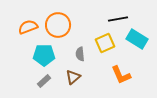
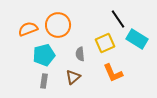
black line: rotated 66 degrees clockwise
orange semicircle: moved 2 px down
cyan pentagon: rotated 15 degrees counterclockwise
orange L-shape: moved 8 px left, 2 px up
gray rectangle: rotated 40 degrees counterclockwise
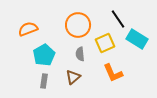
orange circle: moved 20 px right
cyan pentagon: rotated 15 degrees counterclockwise
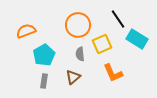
orange semicircle: moved 2 px left, 2 px down
yellow square: moved 3 px left, 1 px down
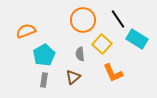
orange circle: moved 5 px right, 5 px up
yellow square: rotated 24 degrees counterclockwise
gray rectangle: moved 1 px up
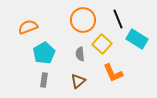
black line: rotated 12 degrees clockwise
orange semicircle: moved 2 px right, 4 px up
cyan pentagon: moved 2 px up
brown triangle: moved 5 px right, 4 px down
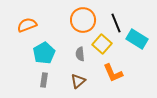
black line: moved 2 px left, 4 px down
orange semicircle: moved 1 px left, 2 px up
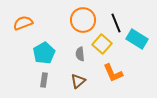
orange semicircle: moved 4 px left, 2 px up
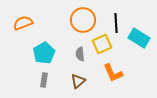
black line: rotated 18 degrees clockwise
cyan rectangle: moved 2 px right, 1 px up
yellow square: rotated 24 degrees clockwise
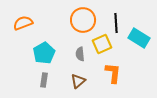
orange L-shape: rotated 150 degrees counterclockwise
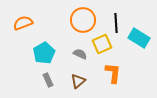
gray semicircle: rotated 120 degrees clockwise
gray rectangle: moved 4 px right; rotated 32 degrees counterclockwise
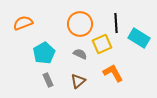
orange circle: moved 3 px left, 4 px down
orange L-shape: rotated 35 degrees counterclockwise
